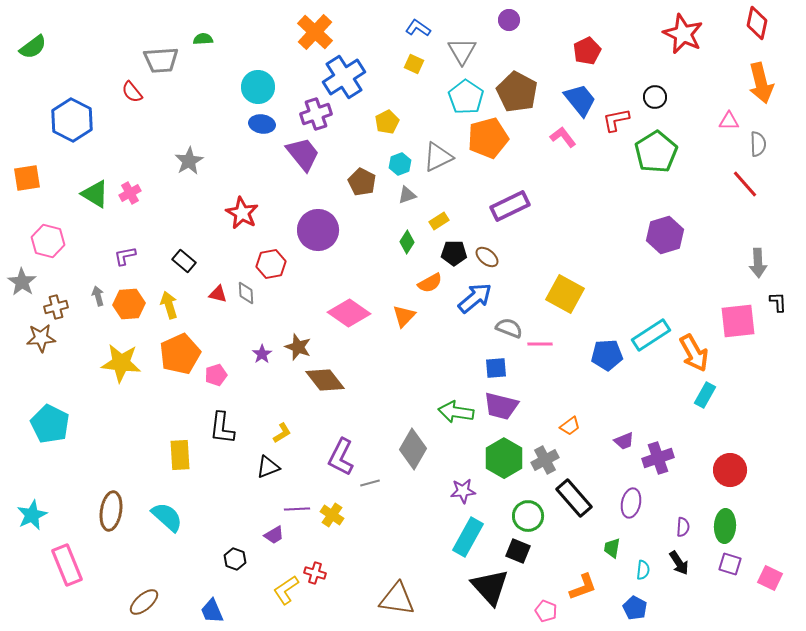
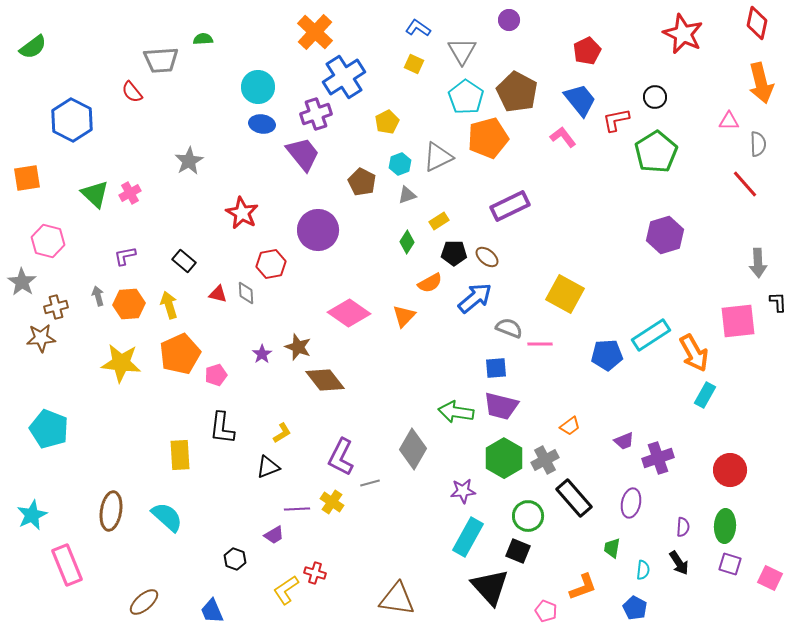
green triangle at (95, 194): rotated 12 degrees clockwise
cyan pentagon at (50, 424): moved 1 px left, 5 px down; rotated 6 degrees counterclockwise
yellow cross at (332, 515): moved 13 px up
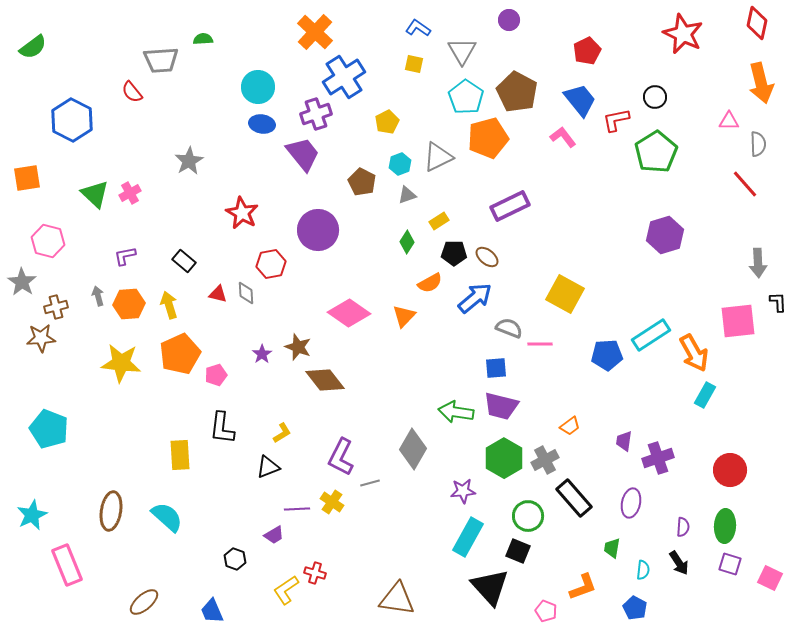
yellow square at (414, 64): rotated 12 degrees counterclockwise
purple trapezoid at (624, 441): rotated 120 degrees clockwise
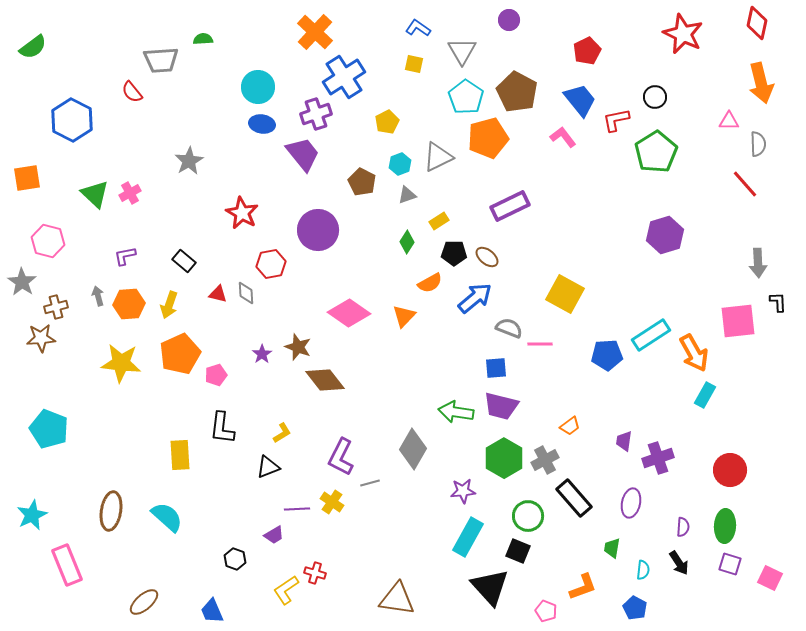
yellow arrow at (169, 305): rotated 144 degrees counterclockwise
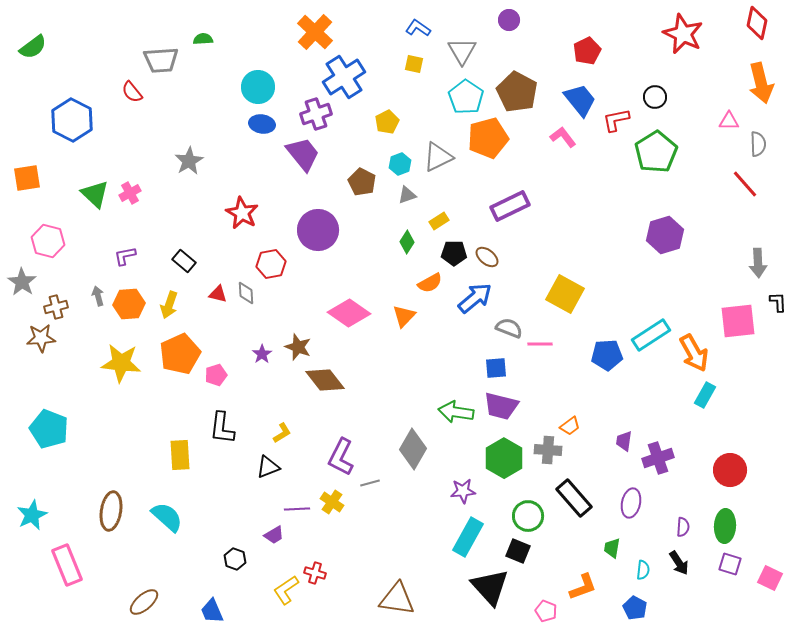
gray cross at (545, 460): moved 3 px right, 10 px up; rotated 32 degrees clockwise
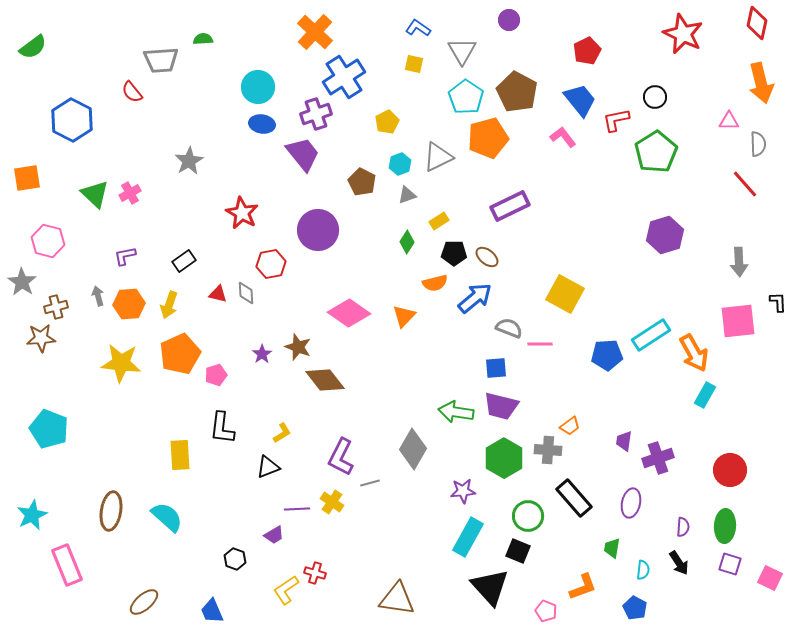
black rectangle at (184, 261): rotated 75 degrees counterclockwise
gray arrow at (758, 263): moved 19 px left, 1 px up
orange semicircle at (430, 283): moved 5 px right; rotated 15 degrees clockwise
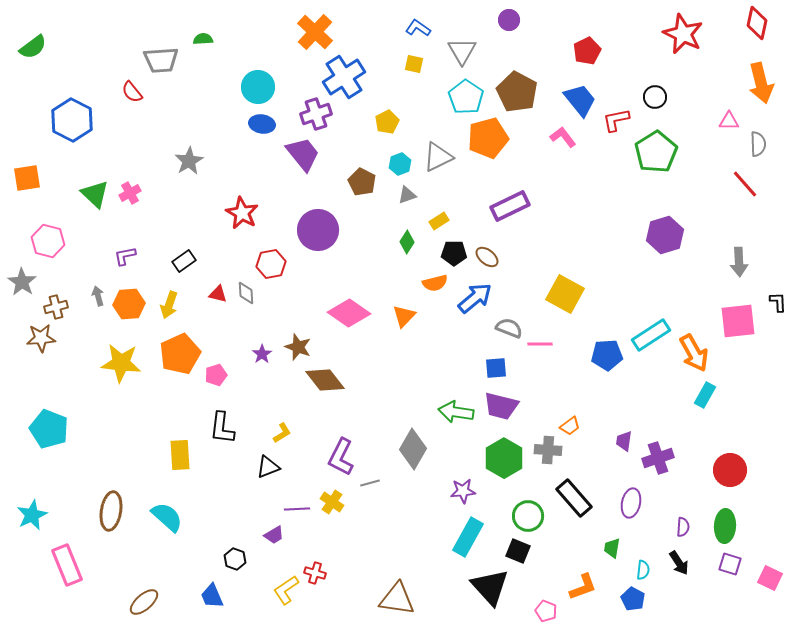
blue pentagon at (635, 608): moved 2 px left, 9 px up
blue trapezoid at (212, 611): moved 15 px up
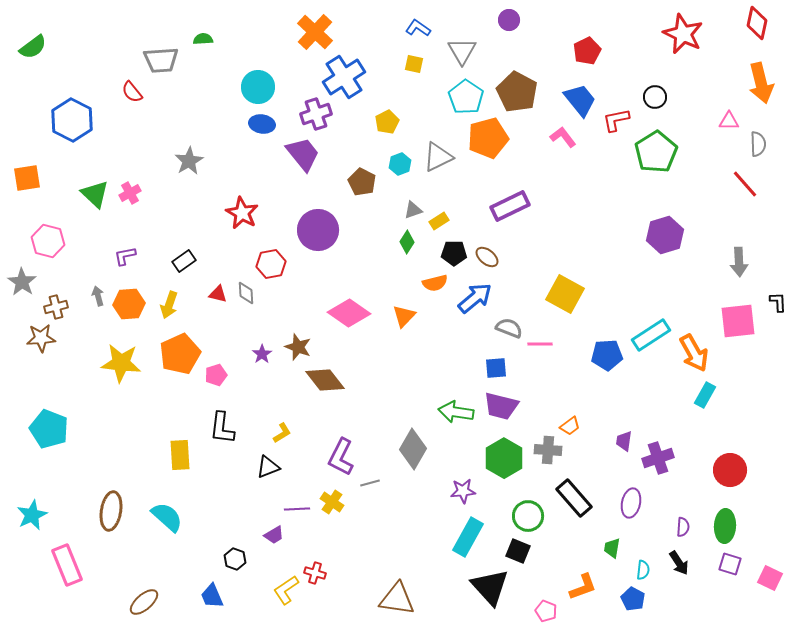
gray triangle at (407, 195): moved 6 px right, 15 px down
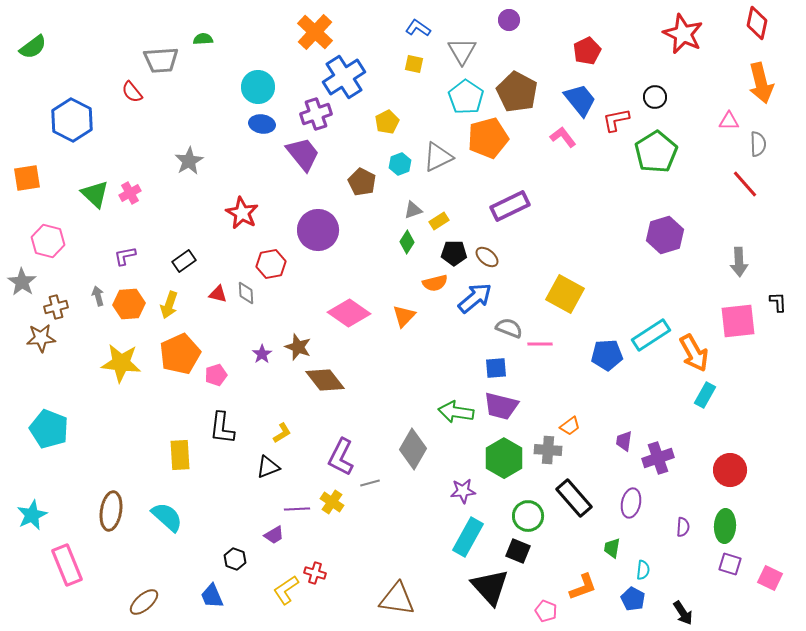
black arrow at (679, 563): moved 4 px right, 50 px down
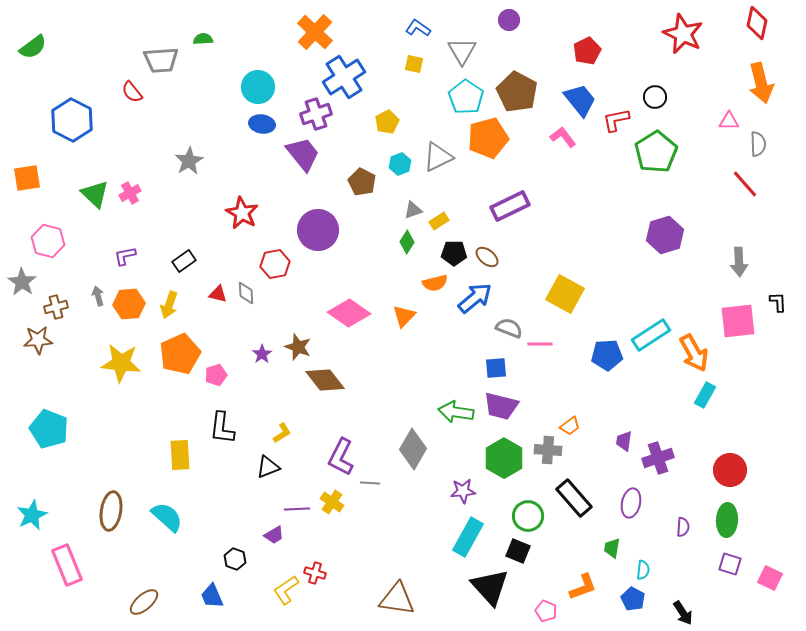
red hexagon at (271, 264): moved 4 px right
brown star at (41, 338): moved 3 px left, 2 px down
gray line at (370, 483): rotated 18 degrees clockwise
green ellipse at (725, 526): moved 2 px right, 6 px up
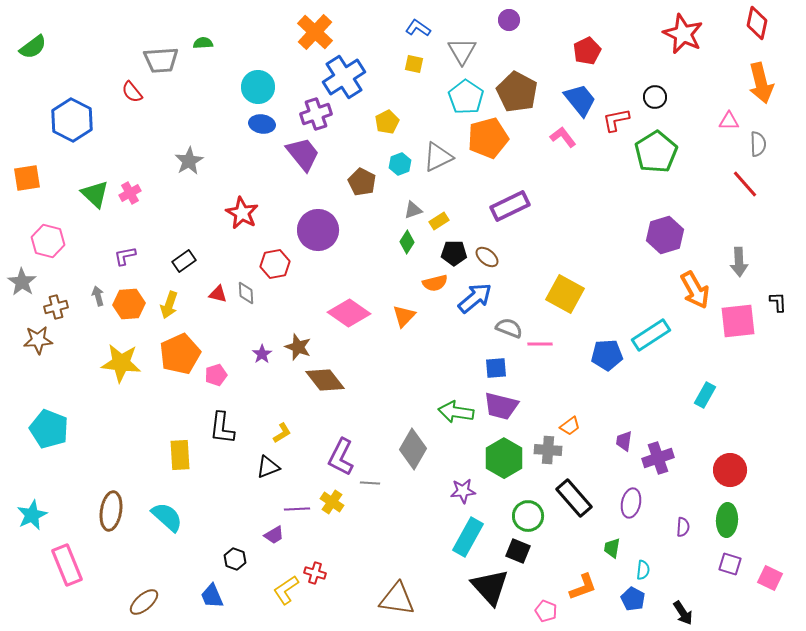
green semicircle at (203, 39): moved 4 px down
orange arrow at (694, 353): moved 1 px right, 63 px up
